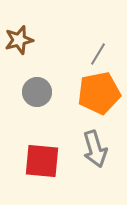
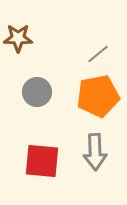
brown star: moved 1 px left, 2 px up; rotated 16 degrees clockwise
gray line: rotated 20 degrees clockwise
orange pentagon: moved 1 px left, 3 px down
gray arrow: moved 3 px down; rotated 15 degrees clockwise
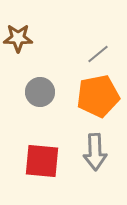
gray circle: moved 3 px right
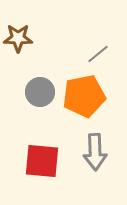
orange pentagon: moved 14 px left
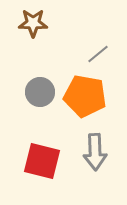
brown star: moved 15 px right, 15 px up
orange pentagon: moved 1 px right; rotated 21 degrees clockwise
red square: rotated 9 degrees clockwise
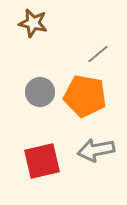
brown star: rotated 12 degrees clockwise
gray arrow: moved 1 px right, 2 px up; rotated 81 degrees clockwise
red square: rotated 27 degrees counterclockwise
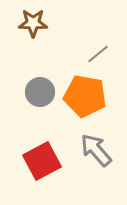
brown star: rotated 12 degrees counterclockwise
gray arrow: rotated 60 degrees clockwise
red square: rotated 15 degrees counterclockwise
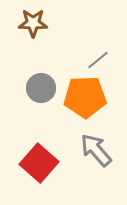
gray line: moved 6 px down
gray circle: moved 1 px right, 4 px up
orange pentagon: moved 1 px down; rotated 12 degrees counterclockwise
red square: moved 3 px left, 2 px down; rotated 21 degrees counterclockwise
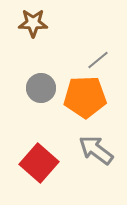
gray arrow: rotated 12 degrees counterclockwise
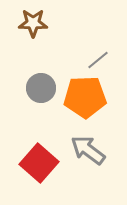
gray arrow: moved 8 px left
